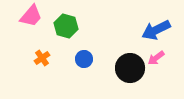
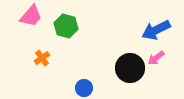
blue circle: moved 29 px down
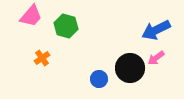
blue circle: moved 15 px right, 9 px up
